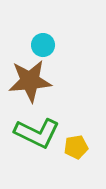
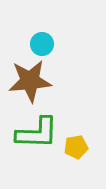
cyan circle: moved 1 px left, 1 px up
green L-shape: rotated 24 degrees counterclockwise
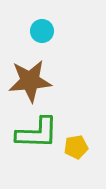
cyan circle: moved 13 px up
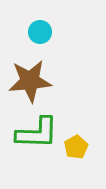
cyan circle: moved 2 px left, 1 px down
yellow pentagon: rotated 20 degrees counterclockwise
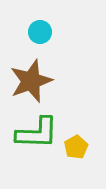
brown star: moved 1 px right; rotated 15 degrees counterclockwise
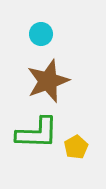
cyan circle: moved 1 px right, 2 px down
brown star: moved 17 px right
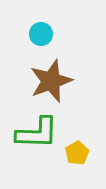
brown star: moved 3 px right
yellow pentagon: moved 1 px right, 6 px down
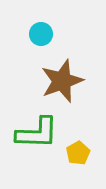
brown star: moved 11 px right
yellow pentagon: moved 1 px right
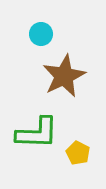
brown star: moved 2 px right, 5 px up; rotated 6 degrees counterclockwise
yellow pentagon: rotated 15 degrees counterclockwise
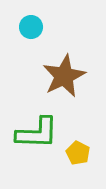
cyan circle: moved 10 px left, 7 px up
